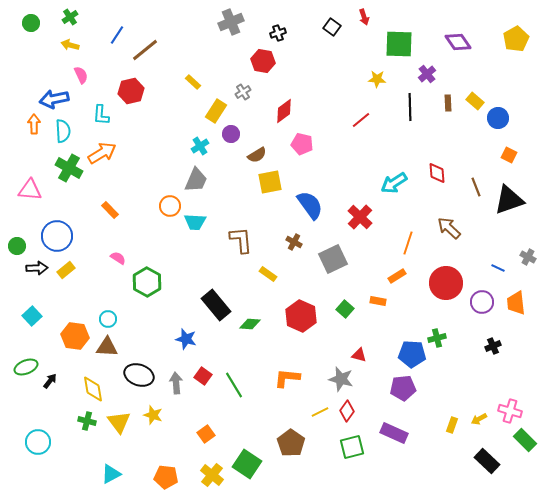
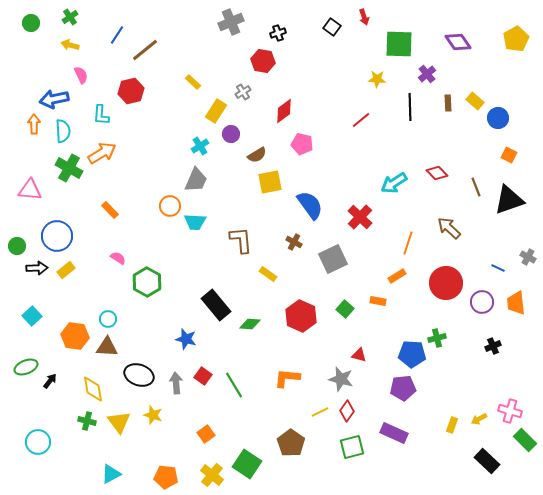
red diamond at (437, 173): rotated 40 degrees counterclockwise
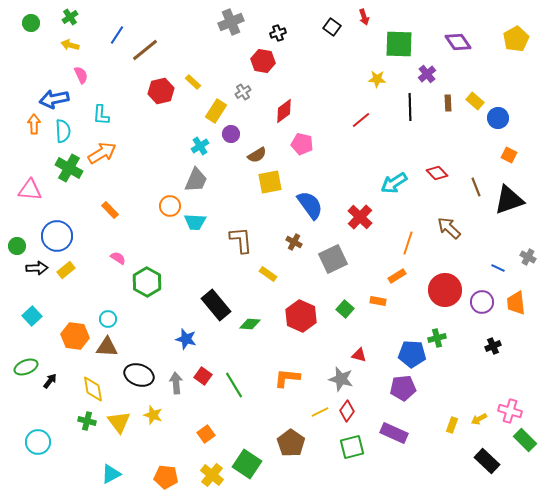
red hexagon at (131, 91): moved 30 px right
red circle at (446, 283): moved 1 px left, 7 px down
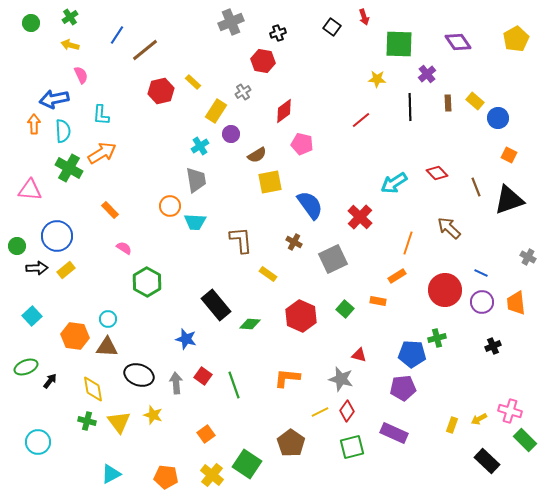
gray trapezoid at (196, 180): rotated 32 degrees counterclockwise
pink semicircle at (118, 258): moved 6 px right, 10 px up
blue line at (498, 268): moved 17 px left, 5 px down
green line at (234, 385): rotated 12 degrees clockwise
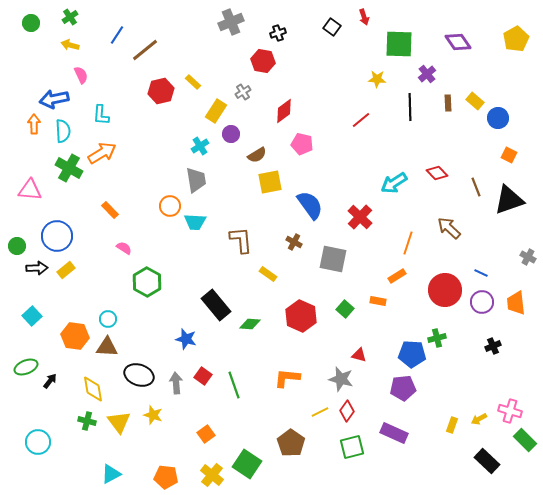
gray square at (333, 259): rotated 36 degrees clockwise
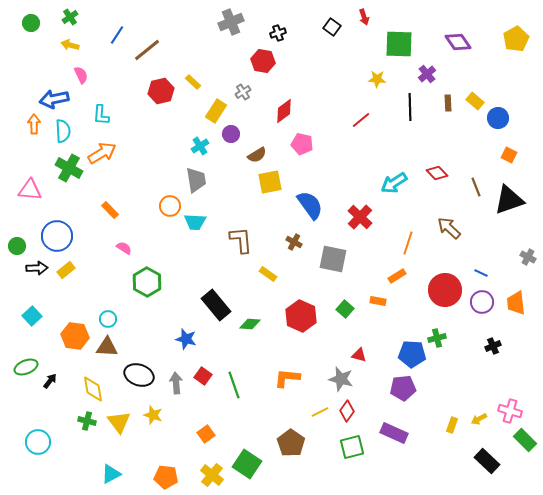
brown line at (145, 50): moved 2 px right
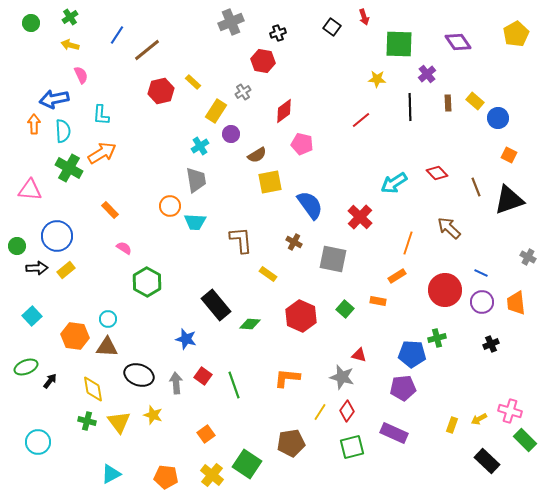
yellow pentagon at (516, 39): moved 5 px up
black cross at (493, 346): moved 2 px left, 2 px up
gray star at (341, 379): moved 1 px right, 2 px up
yellow line at (320, 412): rotated 30 degrees counterclockwise
brown pentagon at (291, 443): rotated 28 degrees clockwise
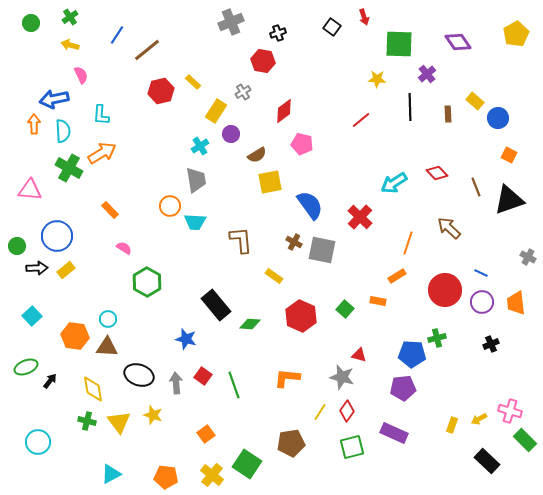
brown rectangle at (448, 103): moved 11 px down
gray square at (333, 259): moved 11 px left, 9 px up
yellow rectangle at (268, 274): moved 6 px right, 2 px down
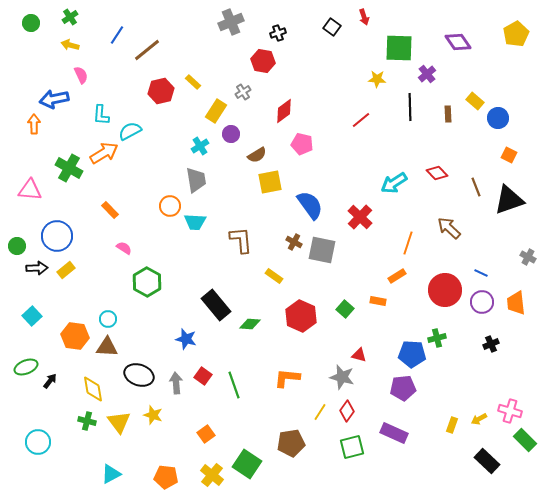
green square at (399, 44): moved 4 px down
cyan semicircle at (63, 131): moved 67 px right; rotated 115 degrees counterclockwise
orange arrow at (102, 153): moved 2 px right
